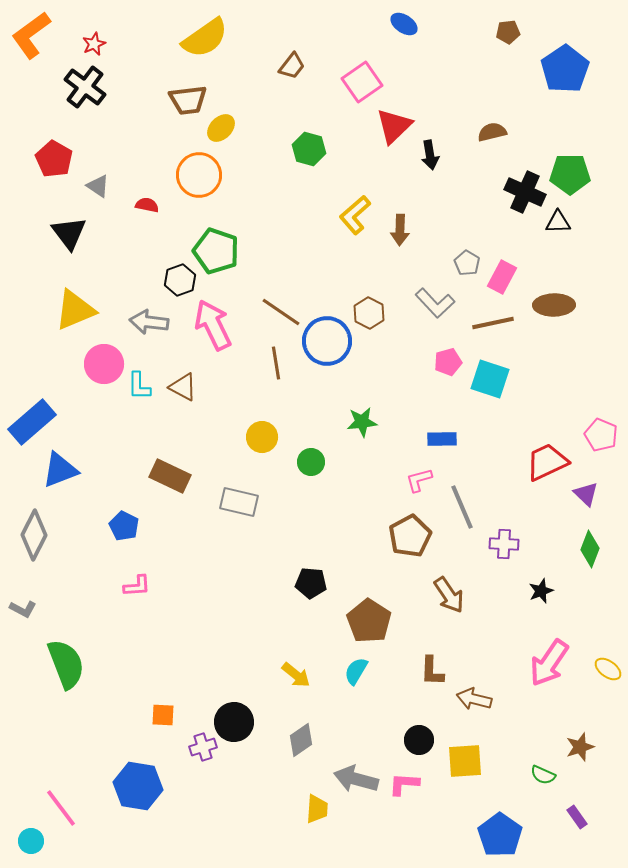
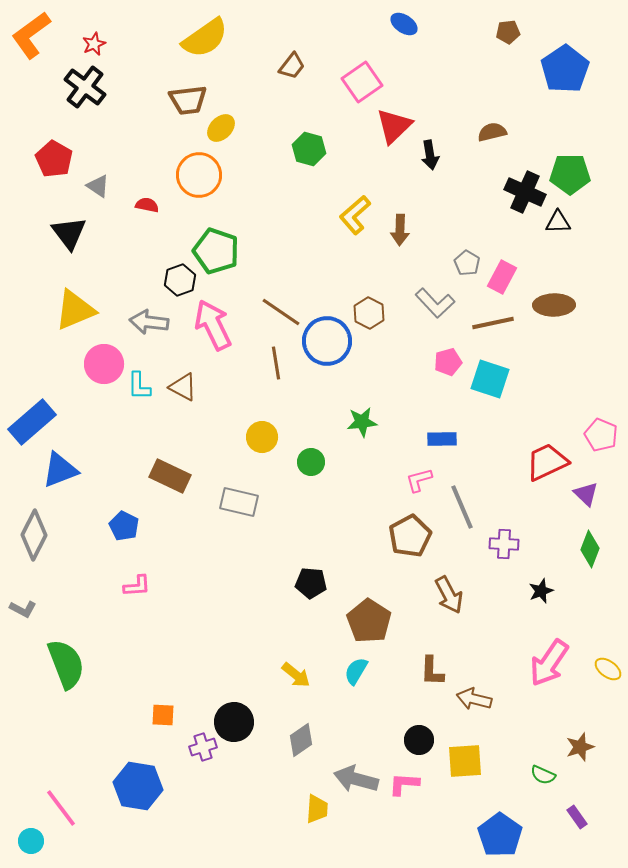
brown arrow at (449, 595): rotated 6 degrees clockwise
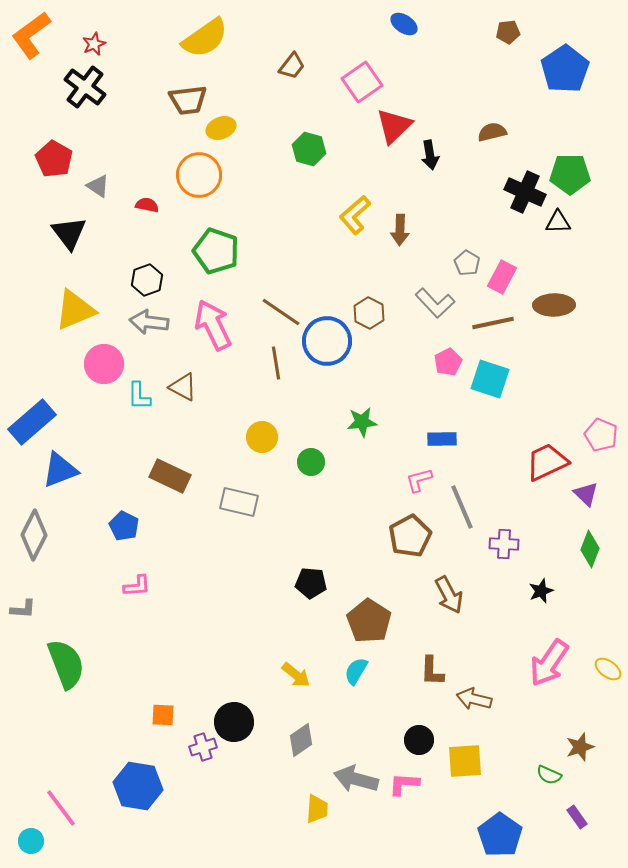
yellow ellipse at (221, 128): rotated 24 degrees clockwise
black hexagon at (180, 280): moved 33 px left
pink pentagon at (448, 362): rotated 12 degrees counterclockwise
cyan L-shape at (139, 386): moved 10 px down
gray L-shape at (23, 609): rotated 24 degrees counterclockwise
green semicircle at (543, 775): moved 6 px right
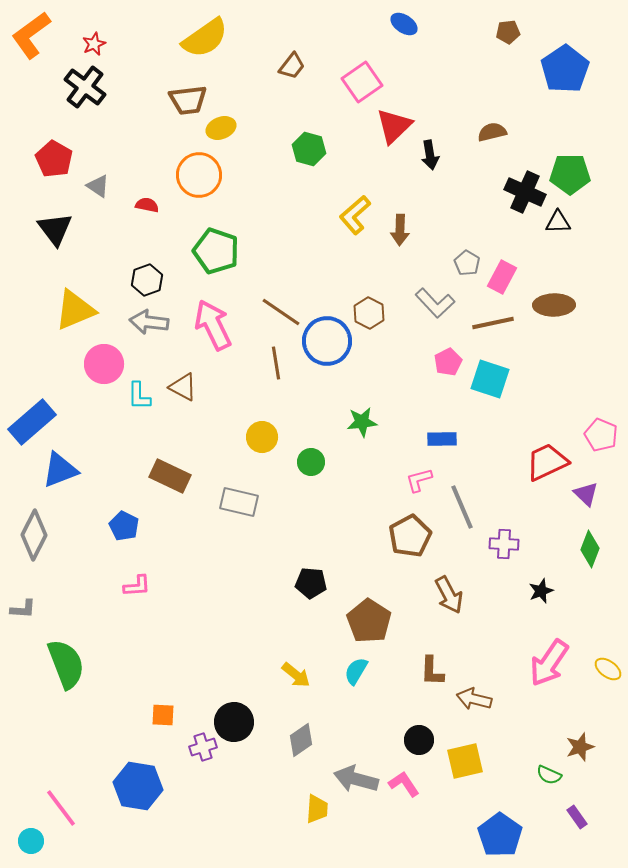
black triangle at (69, 233): moved 14 px left, 4 px up
yellow square at (465, 761): rotated 9 degrees counterclockwise
pink L-shape at (404, 784): rotated 52 degrees clockwise
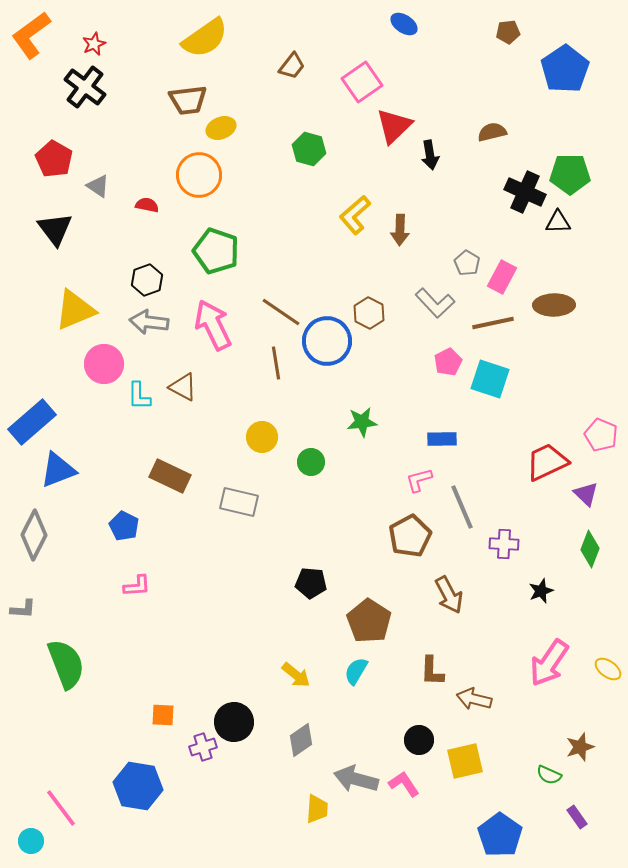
blue triangle at (60, 470): moved 2 px left
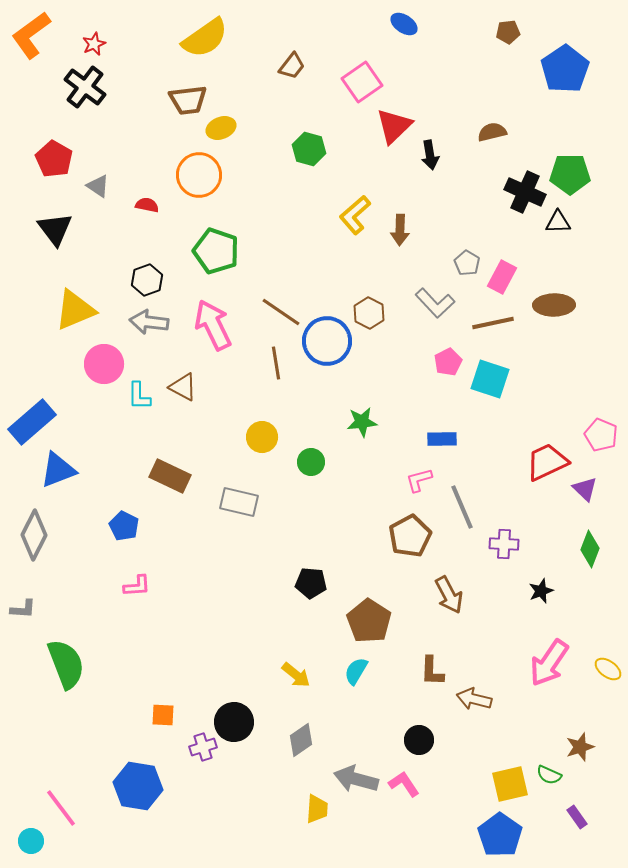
purple triangle at (586, 494): moved 1 px left, 5 px up
yellow square at (465, 761): moved 45 px right, 23 px down
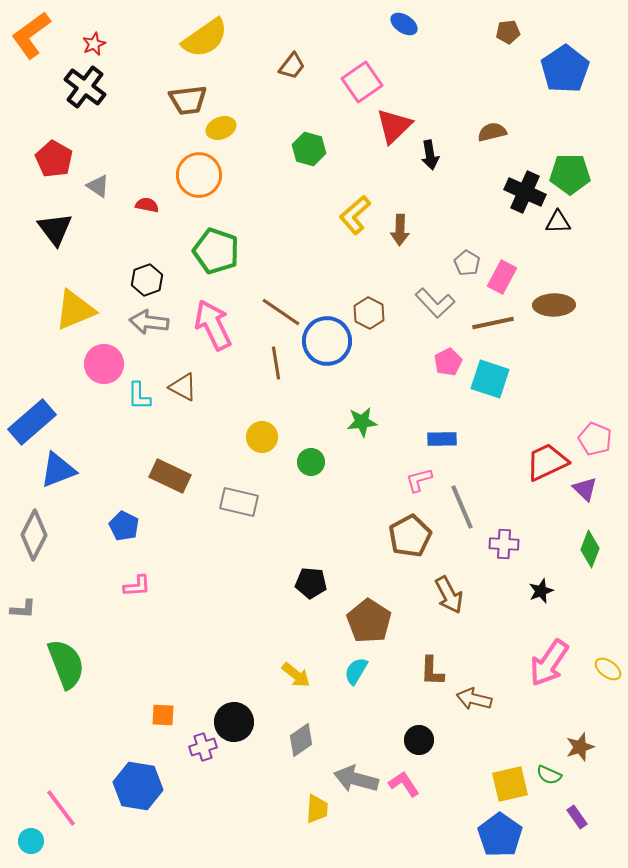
pink pentagon at (601, 435): moved 6 px left, 4 px down
